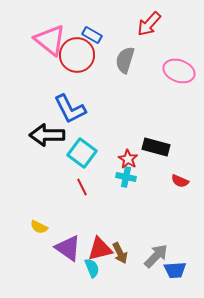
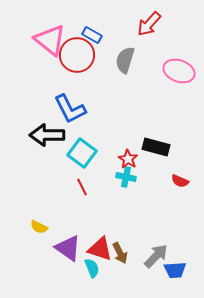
red triangle: rotated 32 degrees clockwise
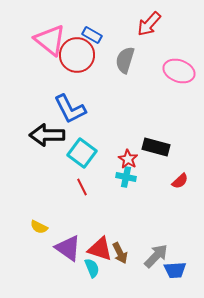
red semicircle: rotated 66 degrees counterclockwise
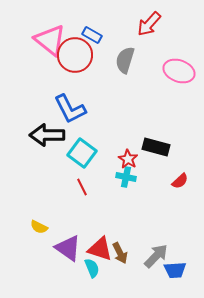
red circle: moved 2 px left
